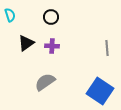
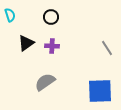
gray line: rotated 28 degrees counterclockwise
blue square: rotated 36 degrees counterclockwise
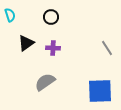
purple cross: moved 1 px right, 2 px down
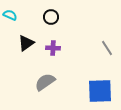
cyan semicircle: rotated 48 degrees counterclockwise
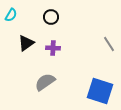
cyan semicircle: moved 1 px right; rotated 96 degrees clockwise
gray line: moved 2 px right, 4 px up
blue square: rotated 20 degrees clockwise
